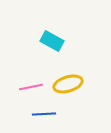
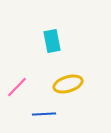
cyan rectangle: rotated 50 degrees clockwise
pink line: moved 14 px left; rotated 35 degrees counterclockwise
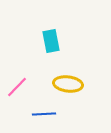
cyan rectangle: moved 1 px left
yellow ellipse: rotated 24 degrees clockwise
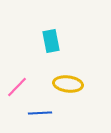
blue line: moved 4 px left, 1 px up
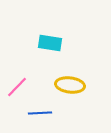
cyan rectangle: moved 1 px left, 2 px down; rotated 70 degrees counterclockwise
yellow ellipse: moved 2 px right, 1 px down
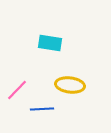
pink line: moved 3 px down
blue line: moved 2 px right, 4 px up
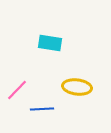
yellow ellipse: moved 7 px right, 2 px down
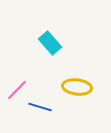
cyan rectangle: rotated 40 degrees clockwise
blue line: moved 2 px left, 2 px up; rotated 20 degrees clockwise
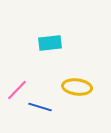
cyan rectangle: rotated 55 degrees counterclockwise
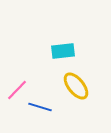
cyan rectangle: moved 13 px right, 8 px down
yellow ellipse: moved 1 px left, 1 px up; rotated 44 degrees clockwise
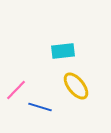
pink line: moved 1 px left
